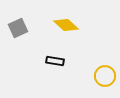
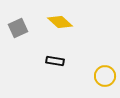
yellow diamond: moved 6 px left, 3 px up
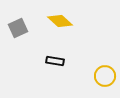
yellow diamond: moved 1 px up
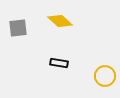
gray square: rotated 18 degrees clockwise
black rectangle: moved 4 px right, 2 px down
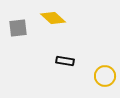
yellow diamond: moved 7 px left, 3 px up
black rectangle: moved 6 px right, 2 px up
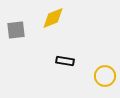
yellow diamond: rotated 65 degrees counterclockwise
gray square: moved 2 px left, 2 px down
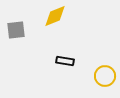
yellow diamond: moved 2 px right, 2 px up
